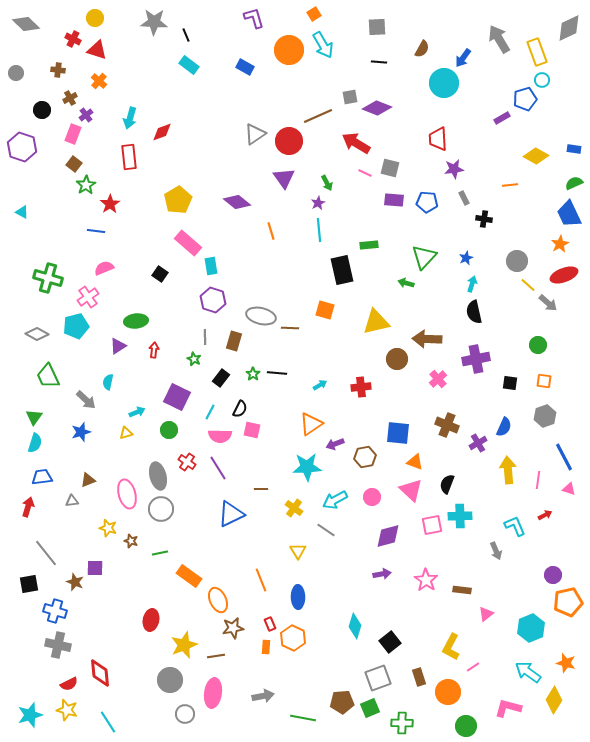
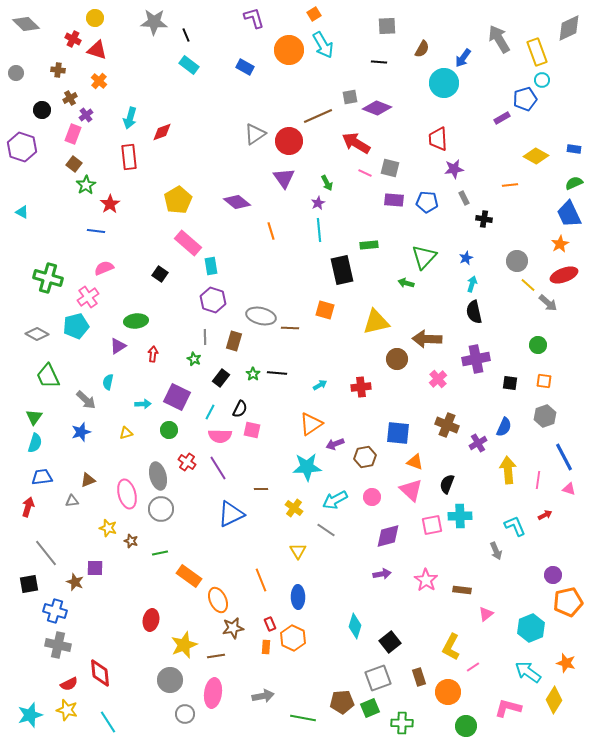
gray square at (377, 27): moved 10 px right, 1 px up
red arrow at (154, 350): moved 1 px left, 4 px down
cyan arrow at (137, 412): moved 6 px right, 8 px up; rotated 21 degrees clockwise
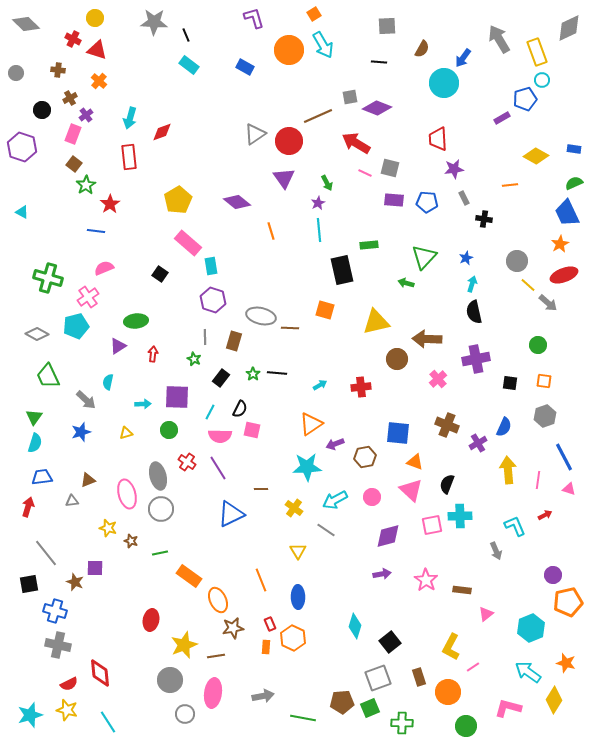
blue trapezoid at (569, 214): moved 2 px left, 1 px up
purple square at (177, 397): rotated 24 degrees counterclockwise
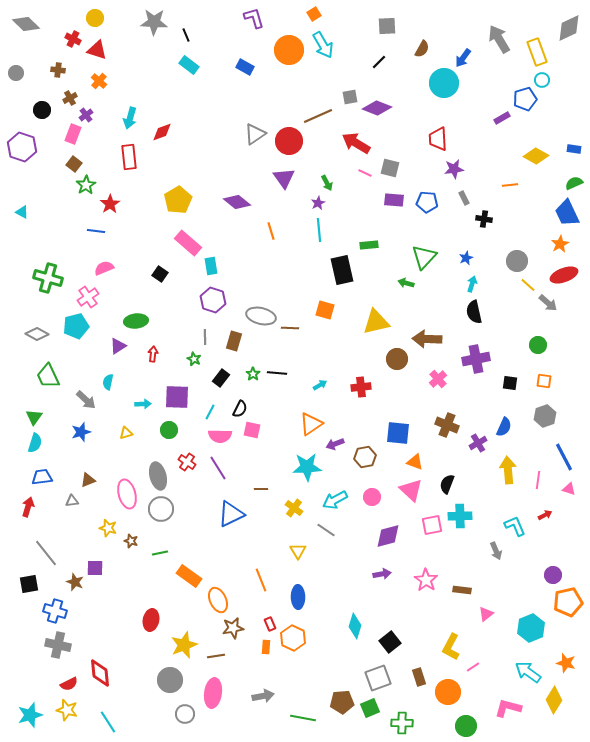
black line at (379, 62): rotated 49 degrees counterclockwise
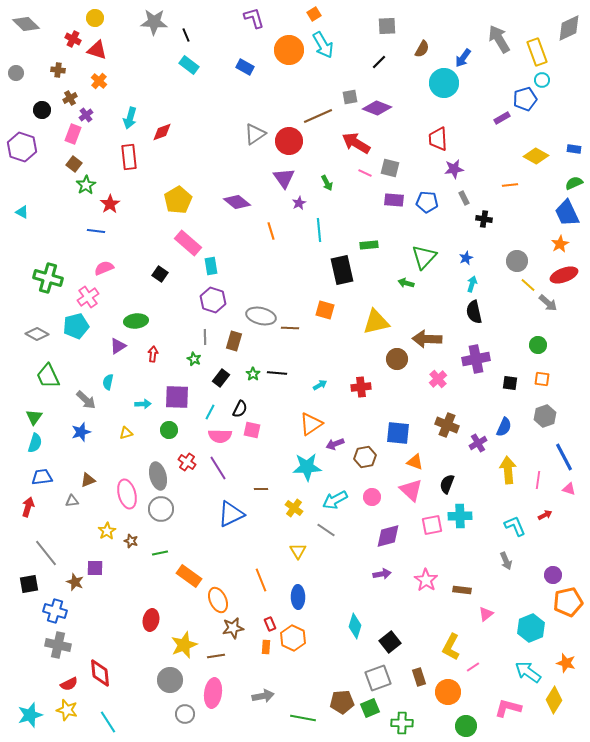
purple star at (318, 203): moved 19 px left
orange square at (544, 381): moved 2 px left, 2 px up
yellow star at (108, 528): moved 1 px left, 3 px down; rotated 24 degrees clockwise
gray arrow at (496, 551): moved 10 px right, 10 px down
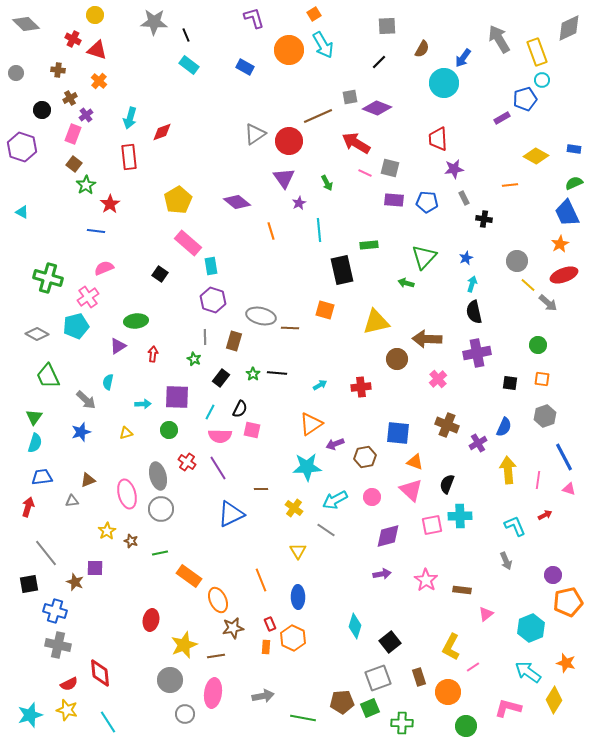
yellow circle at (95, 18): moved 3 px up
purple cross at (476, 359): moved 1 px right, 6 px up
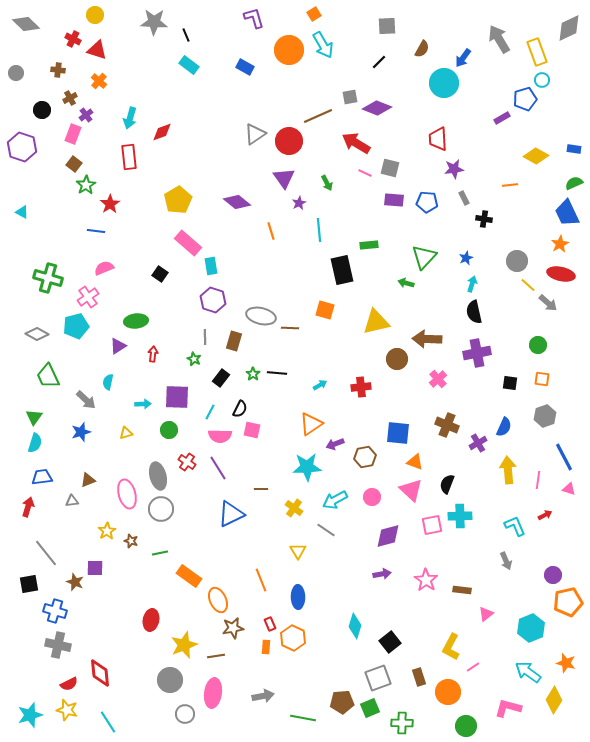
red ellipse at (564, 275): moved 3 px left, 1 px up; rotated 32 degrees clockwise
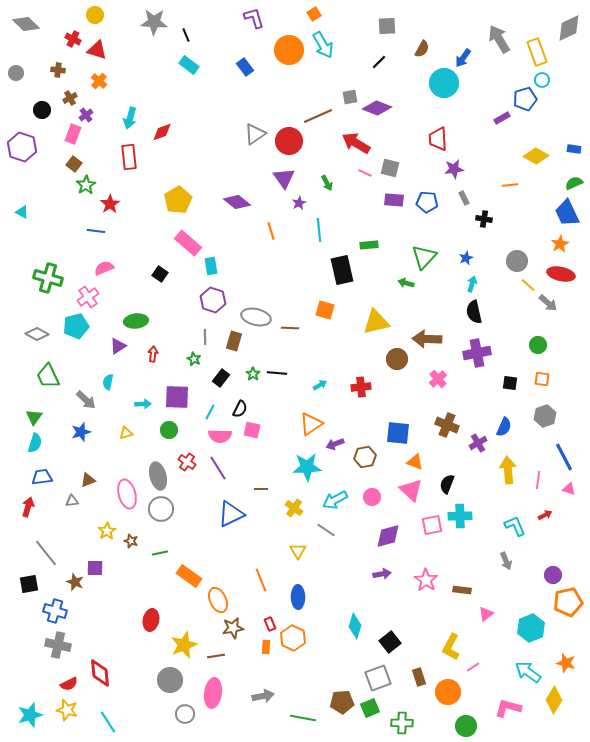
blue rectangle at (245, 67): rotated 24 degrees clockwise
gray ellipse at (261, 316): moved 5 px left, 1 px down
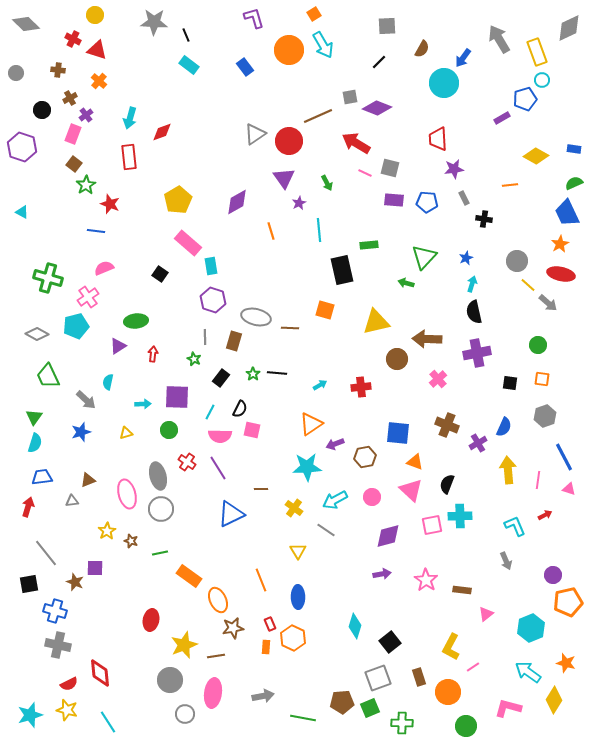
purple diamond at (237, 202): rotated 68 degrees counterclockwise
red star at (110, 204): rotated 18 degrees counterclockwise
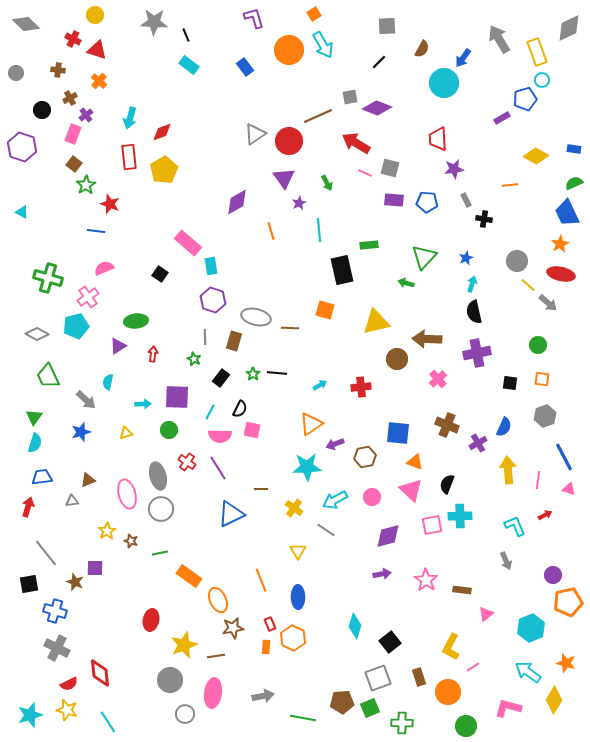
gray rectangle at (464, 198): moved 2 px right, 2 px down
yellow pentagon at (178, 200): moved 14 px left, 30 px up
gray cross at (58, 645): moved 1 px left, 3 px down; rotated 15 degrees clockwise
